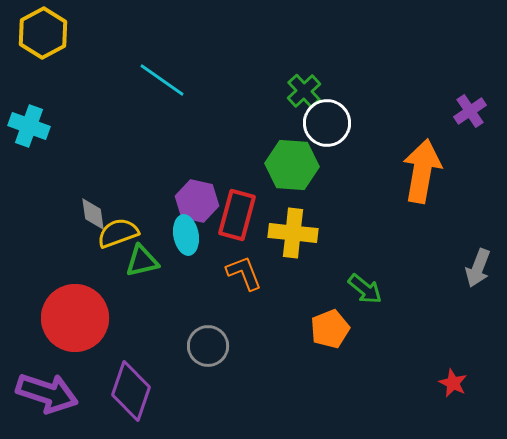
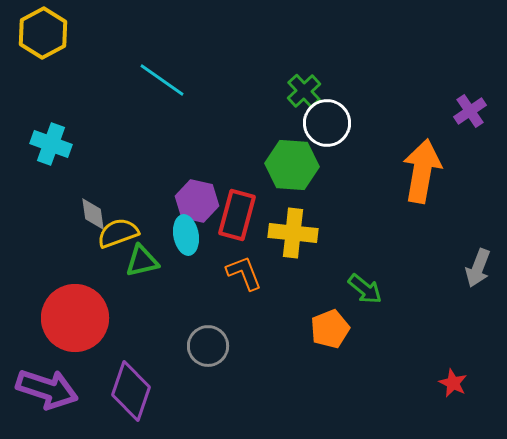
cyan cross: moved 22 px right, 18 px down
purple arrow: moved 4 px up
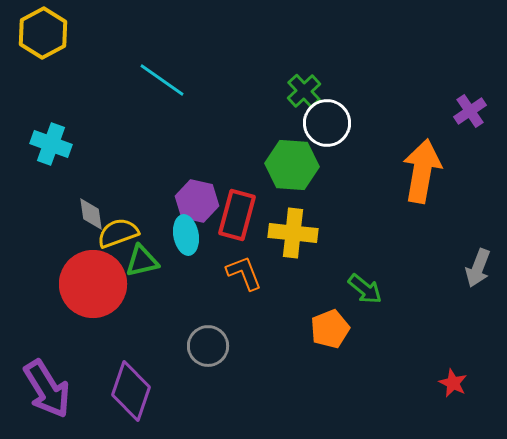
gray diamond: moved 2 px left
red circle: moved 18 px right, 34 px up
purple arrow: rotated 40 degrees clockwise
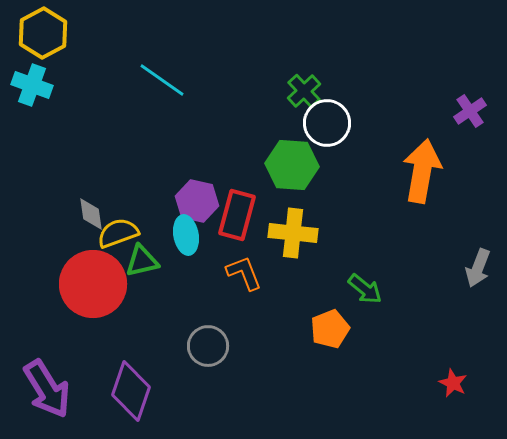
cyan cross: moved 19 px left, 59 px up
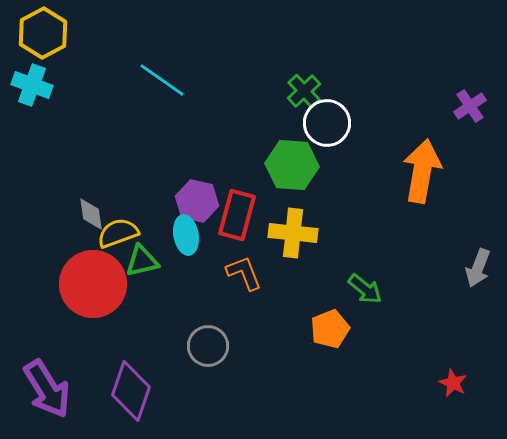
purple cross: moved 5 px up
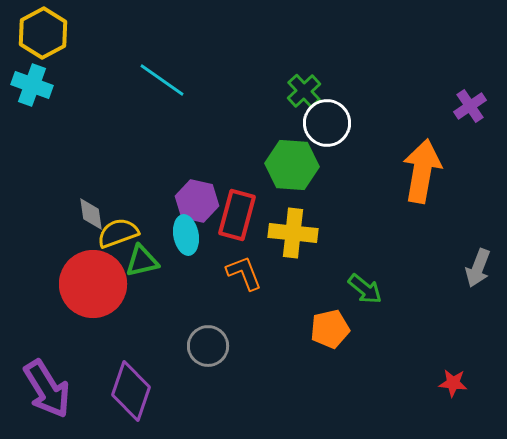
orange pentagon: rotated 9 degrees clockwise
red star: rotated 20 degrees counterclockwise
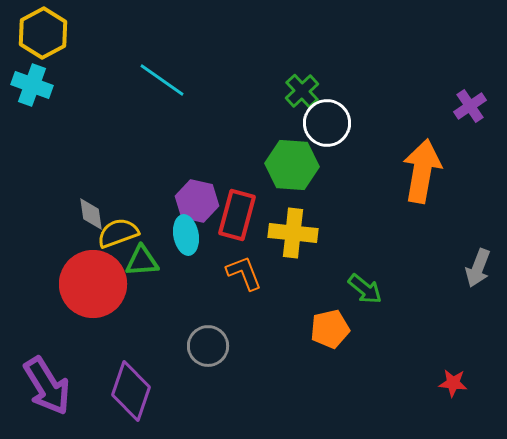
green cross: moved 2 px left
green triangle: rotated 9 degrees clockwise
purple arrow: moved 3 px up
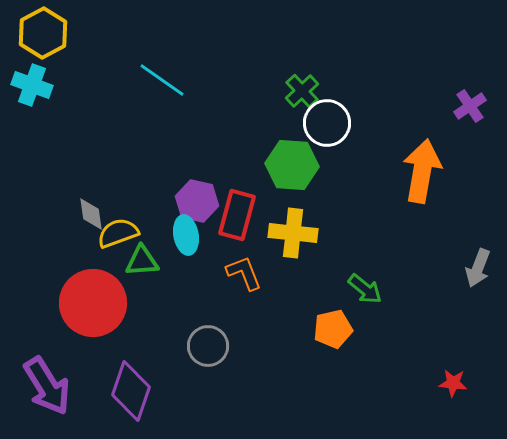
red circle: moved 19 px down
orange pentagon: moved 3 px right
